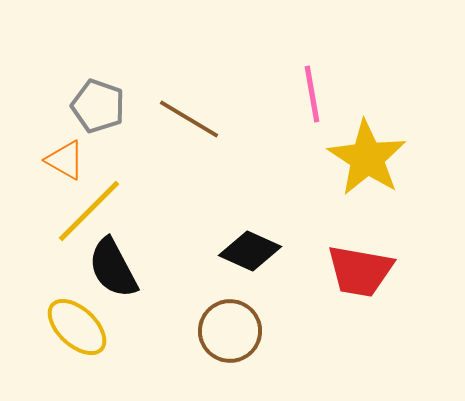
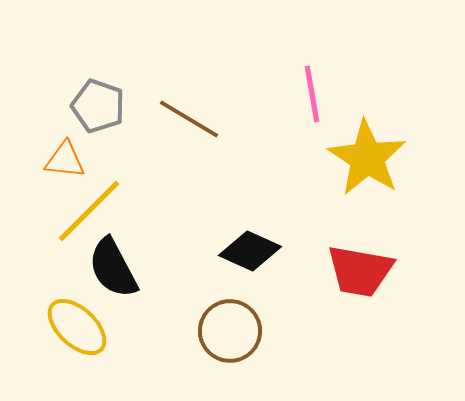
orange triangle: rotated 24 degrees counterclockwise
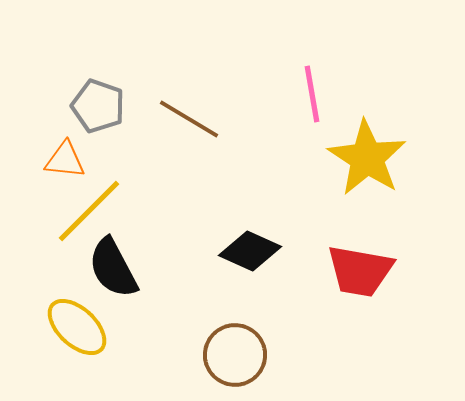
brown circle: moved 5 px right, 24 px down
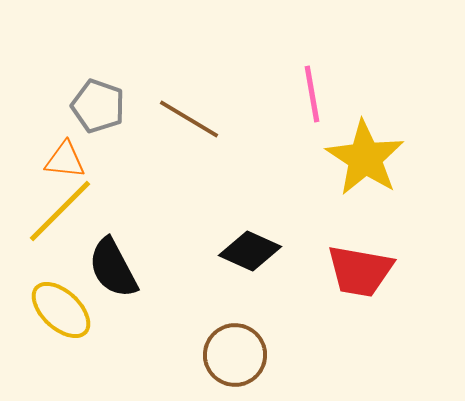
yellow star: moved 2 px left
yellow line: moved 29 px left
yellow ellipse: moved 16 px left, 17 px up
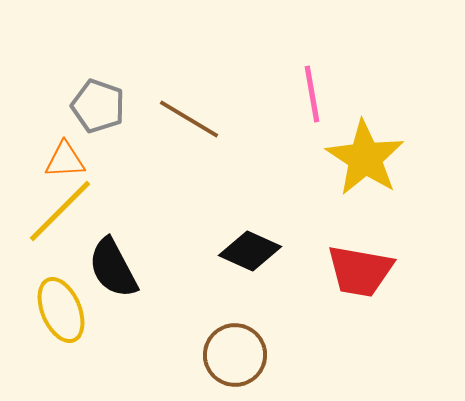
orange triangle: rotated 9 degrees counterclockwise
yellow ellipse: rotated 24 degrees clockwise
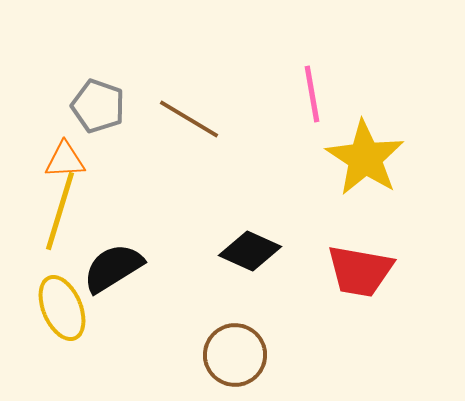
yellow line: rotated 28 degrees counterclockwise
black semicircle: rotated 86 degrees clockwise
yellow ellipse: moved 1 px right, 2 px up
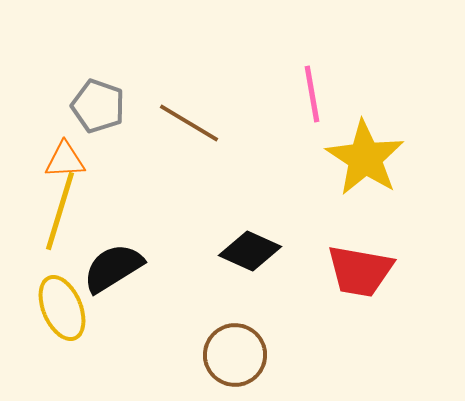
brown line: moved 4 px down
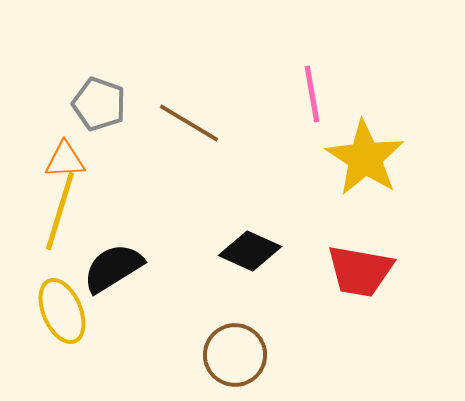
gray pentagon: moved 1 px right, 2 px up
yellow ellipse: moved 3 px down
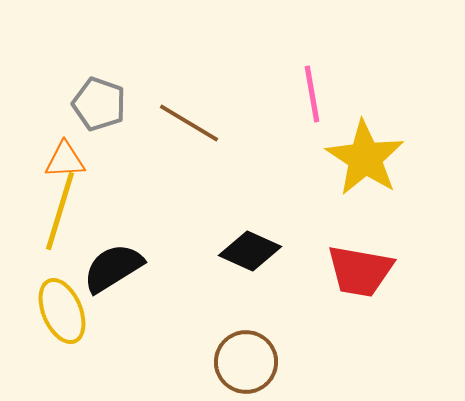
brown circle: moved 11 px right, 7 px down
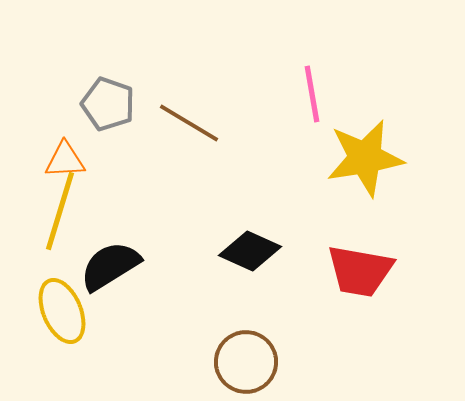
gray pentagon: moved 9 px right
yellow star: rotated 30 degrees clockwise
black semicircle: moved 3 px left, 2 px up
